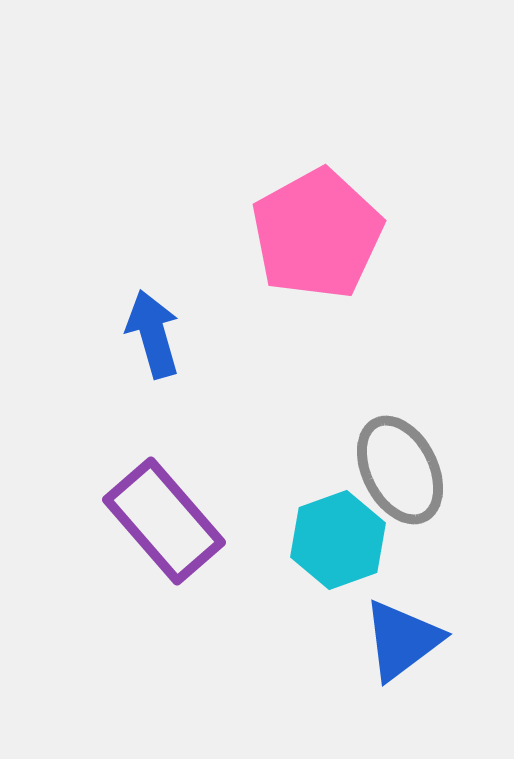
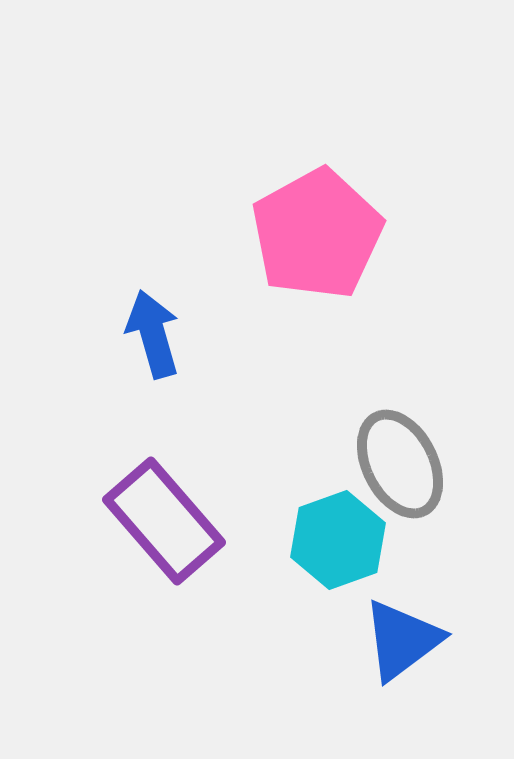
gray ellipse: moved 6 px up
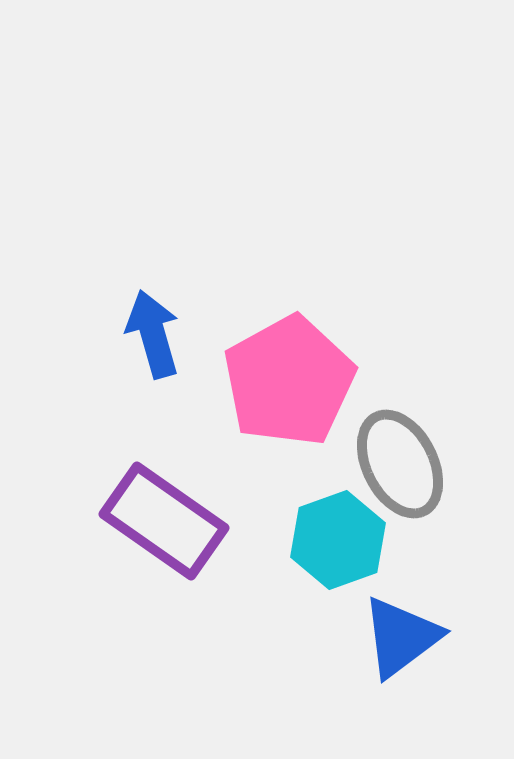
pink pentagon: moved 28 px left, 147 px down
purple rectangle: rotated 14 degrees counterclockwise
blue triangle: moved 1 px left, 3 px up
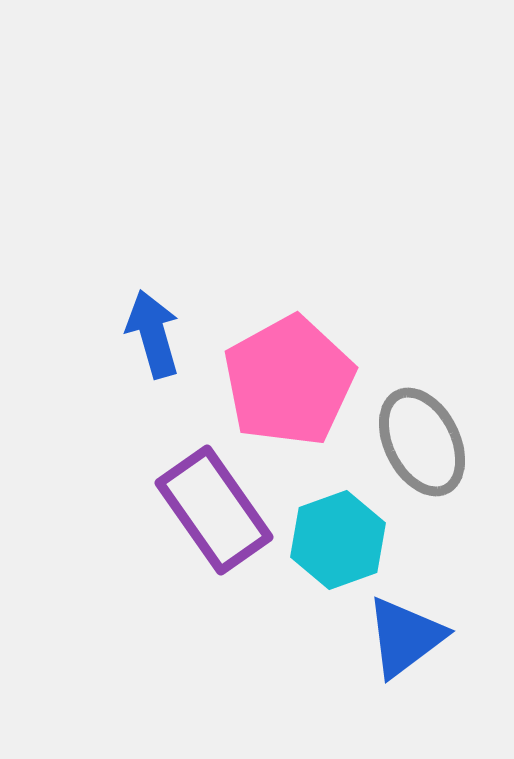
gray ellipse: moved 22 px right, 22 px up
purple rectangle: moved 50 px right, 11 px up; rotated 20 degrees clockwise
blue triangle: moved 4 px right
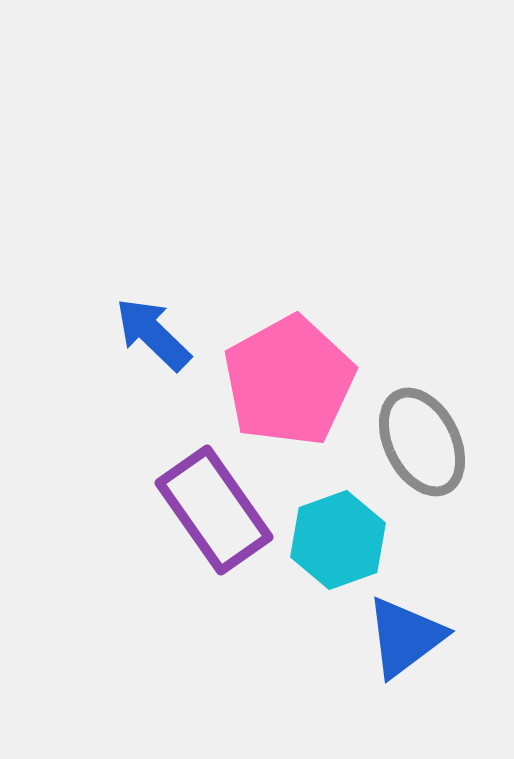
blue arrow: rotated 30 degrees counterclockwise
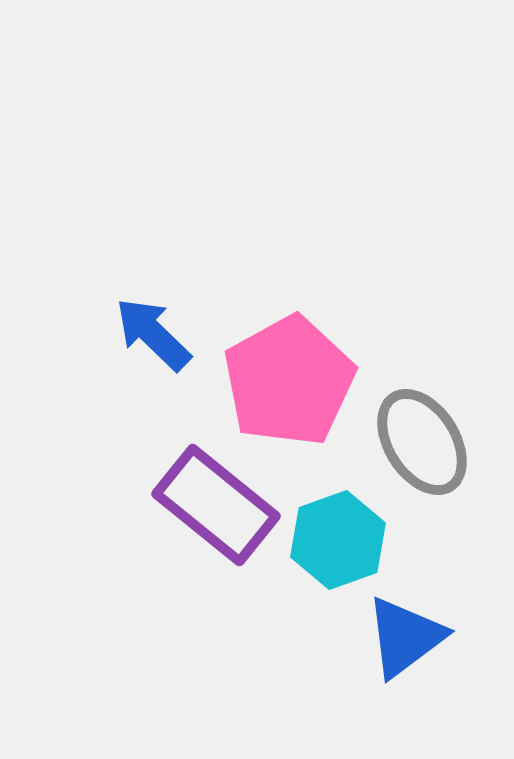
gray ellipse: rotated 5 degrees counterclockwise
purple rectangle: moved 2 px right, 5 px up; rotated 16 degrees counterclockwise
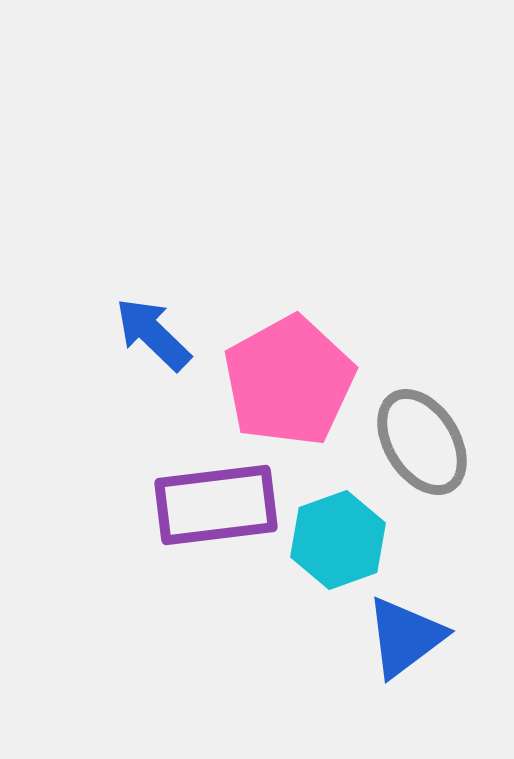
purple rectangle: rotated 46 degrees counterclockwise
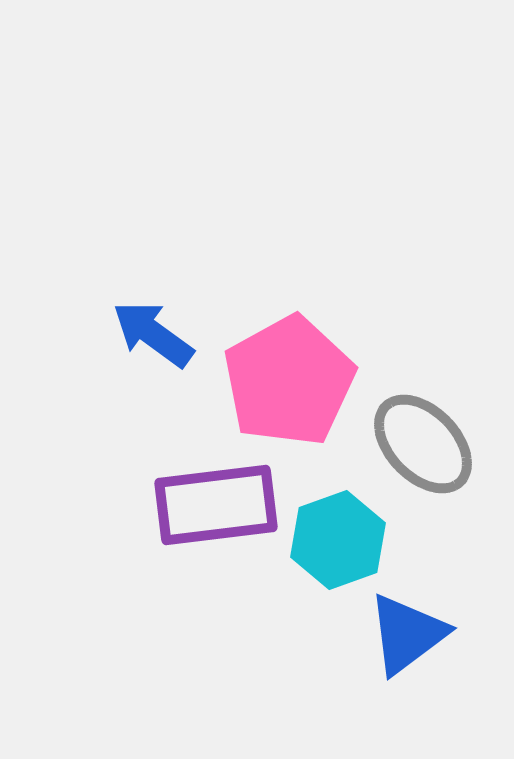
blue arrow: rotated 8 degrees counterclockwise
gray ellipse: moved 1 px right, 2 px down; rotated 12 degrees counterclockwise
blue triangle: moved 2 px right, 3 px up
